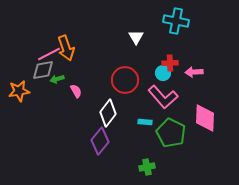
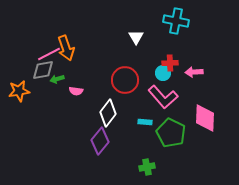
pink semicircle: rotated 128 degrees clockwise
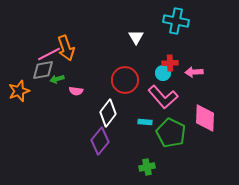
orange star: rotated 10 degrees counterclockwise
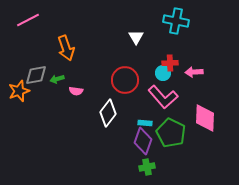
pink line: moved 21 px left, 34 px up
gray diamond: moved 7 px left, 5 px down
cyan rectangle: moved 1 px down
purple diamond: moved 43 px right; rotated 20 degrees counterclockwise
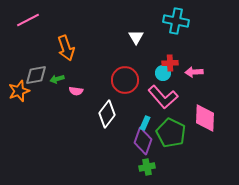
white diamond: moved 1 px left, 1 px down
cyan rectangle: rotated 72 degrees counterclockwise
